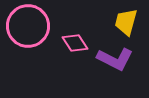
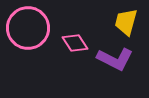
pink circle: moved 2 px down
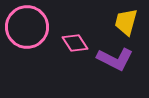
pink circle: moved 1 px left, 1 px up
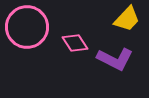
yellow trapezoid: moved 1 px right, 3 px up; rotated 152 degrees counterclockwise
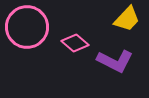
pink diamond: rotated 16 degrees counterclockwise
purple L-shape: moved 2 px down
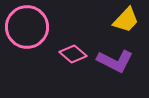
yellow trapezoid: moved 1 px left, 1 px down
pink diamond: moved 2 px left, 11 px down
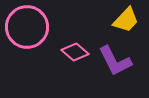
pink diamond: moved 2 px right, 2 px up
purple L-shape: rotated 36 degrees clockwise
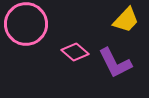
pink circle: moved 1 px left, 3 px up
purple L-shape: moved 2 px down
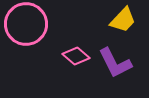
yellow trapezoid: moved 3 px left
pink diamond: moved 1 px right, 4 px down
